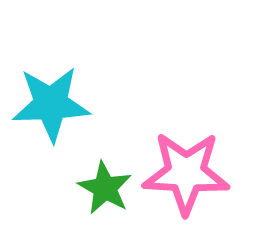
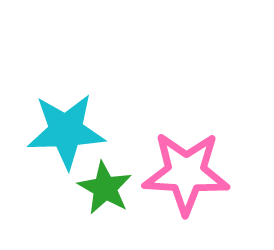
cyan star: moved 15 px right, 27 px down
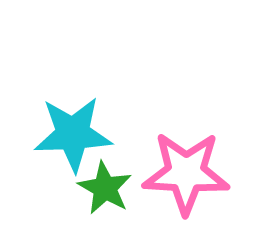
cyan star: moved 7 px right, 3 px down
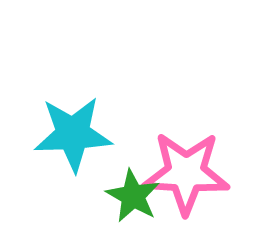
green star: moved 28 px right, 8 px down
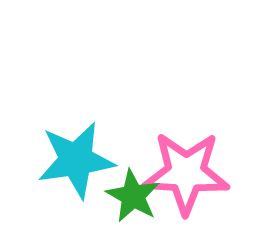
cyan star: moved 3 px right, 26 px down; rotated 6 degrees counterclockwise
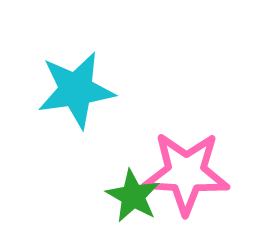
cyan star: moved 70 px up
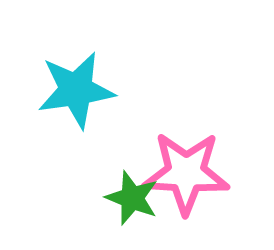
green star: moved 1 px left, 2 px down; rotated 8 degrees counterclockwise
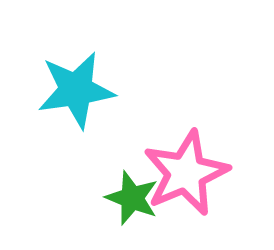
pink star: rotated 26 degrees counterclockwise
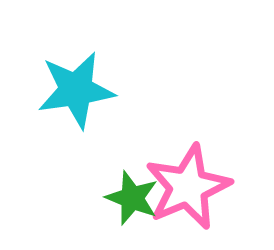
pink star: moved 2 px right, 14 px down
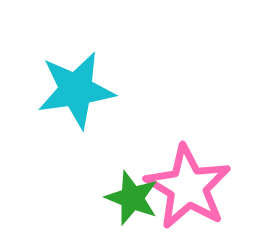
pink star: rotated 18 degrees counterclockwise
